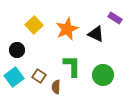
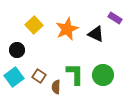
green L-shape: moved 3 px right, 8 px down
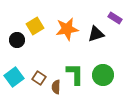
yellow square: moved 1 px right, 1 px down; rotated 12 degrees clockwise
orange star: rotated 15 degrees clockwise
black triangle: rotated 42 degrees counterclockwise
black circle: moved 10 px up
brown square: moved 2 px down
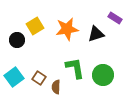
green L-shape: moved 6 px up; rotated 10 degrees counterclockwise
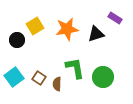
green circle: moved 2 px down
brown semicircle: moved 1 px right, 3 px up
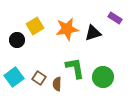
black triangle: moved 3 px left, 1 px up
